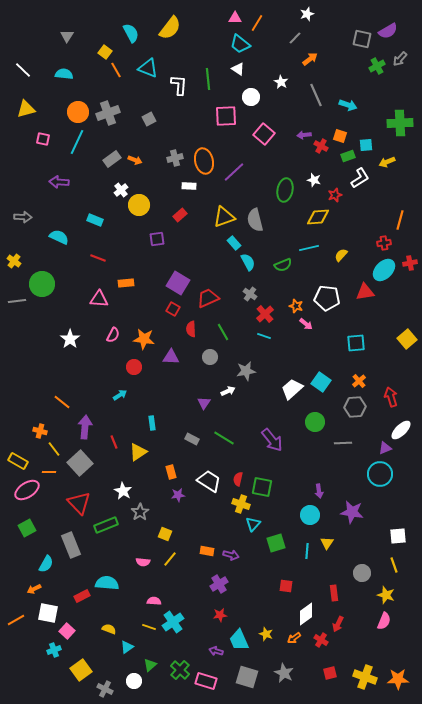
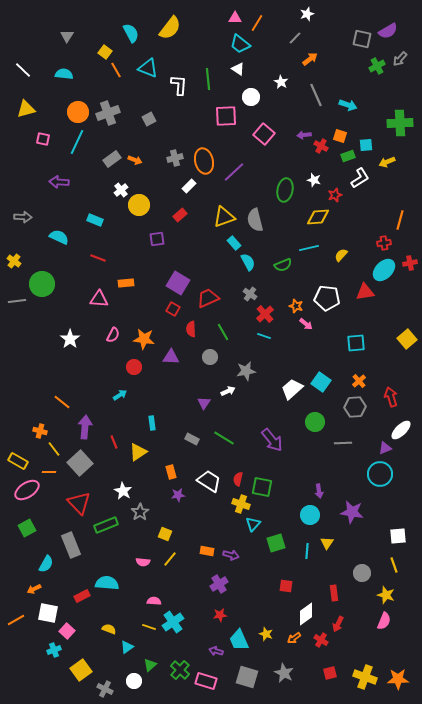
white rectangle at (189, 186): rotated 48 degrees counterclockwise
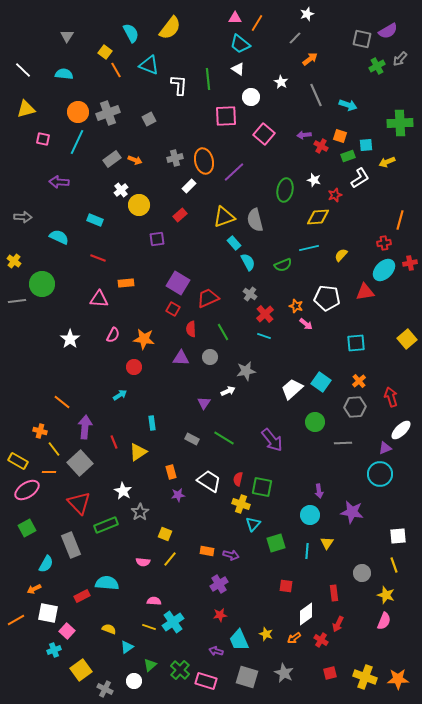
cyan triangle at (148, 68): moved 1 px right, 3 px up
purple triangle at (171, 357): moved 10 px right, 1 px down
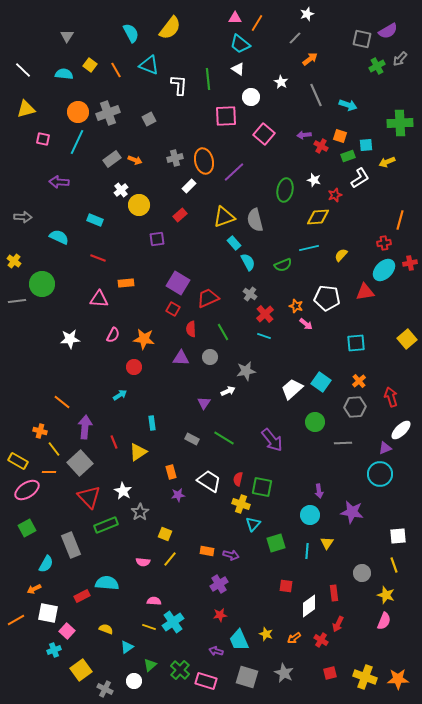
yellow square at (105, 52): moved 15 px left, 13 px down
white star at (70, 339): rotated 30 degrees clockwise
red triangle at (79, 503): moved 10 px right, 6 px up
white diamond at (306, 614): moved 3 px right, 8 px up
yellow semicircle at (109, 629): moved 3 px left
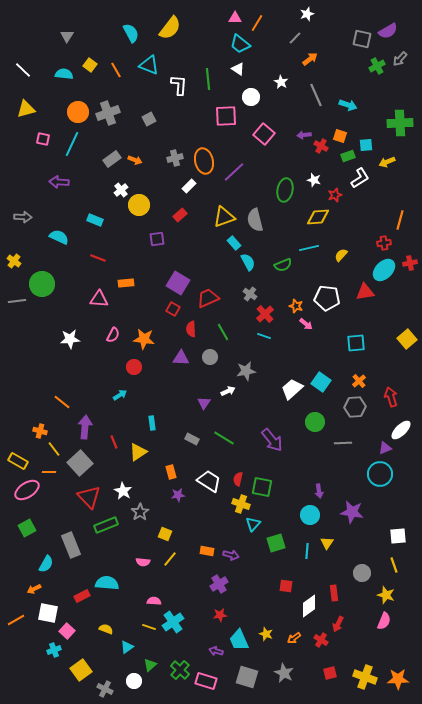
cyan line at (77, 142): moved 5 px left, 2 px down
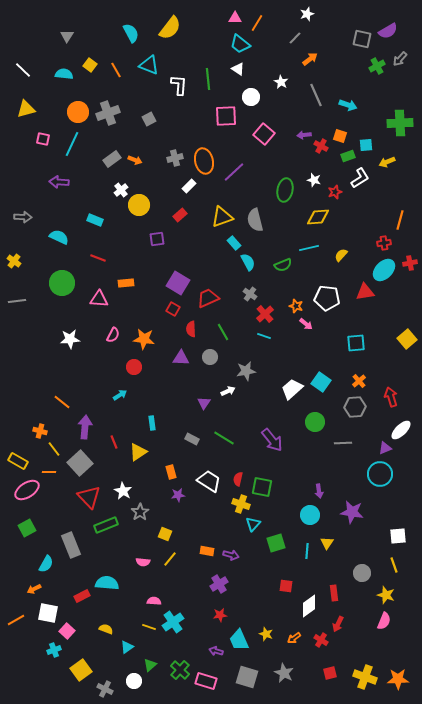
red star at (335, 195): moved 3 px up
yellow triangle at (224, 217): moved 2 px left
green circle at (42, 284): moved 20 px right, 1 px up
